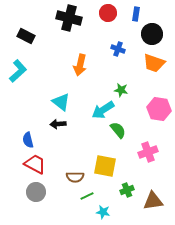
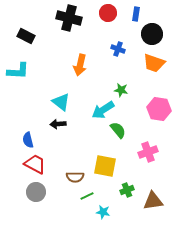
cyan L-shape: rotated 45 degrees clockwise
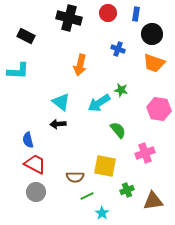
cyan arrow: moved 4 px left, 7 px up
pink cross: moved 3 px left, 1 px down
cyan star: moved 1 px left, 1 px down; rotated 24 degrees clockwise
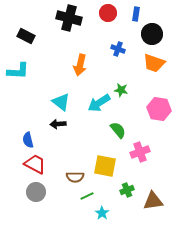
pink cross: moved 5 px left, 1 px up
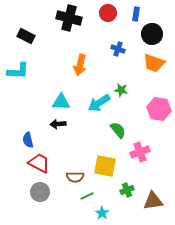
cyan triangle: rotated 36 degrees counterclockwise
red trapezoid: moved 4 px right, 1 px up
gray circle: moved 4 px right
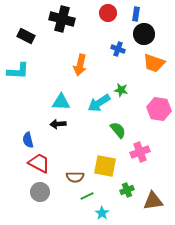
black cross: moved 7 px left, 1 px down
black circle: moved 8 px left
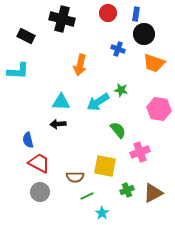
cyan arrow: moved 1 px left, 1 px up
brown triangle: moved 8 px up; rotated 20 degrees counterclockwise
